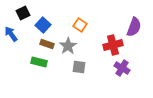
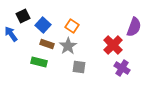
black square: moved 3 px down
orange square: moved 8 px left, 1 px down
red cross: rotated 30 degrees counterclockwise
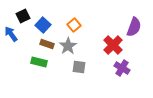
orange square: moved 2 px right, 1 px up; rotated 16 degrees clockwise
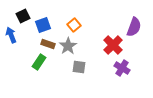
blue square: rotated 28 degrees clockwise
blue arrow: moved 1 px down; rotated 14 degrees clockwise
brown rectangle: moved 1 px right
green rectangle: rotated 70 degrees counterclockwise
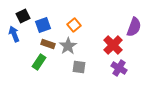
blue arrow: moved 3 px right, 1 px up
purple cross: moved 3 px left
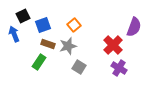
gray star: rotated 18 degrees clockwise
gray square: rotated 24 degrees clockwise
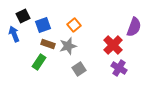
gray square: moved 2 px down; rotated 24 degrees clockwise
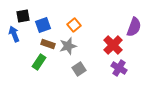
black square: rotated 16 degrees clockwise
